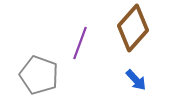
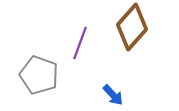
brown diamond: moved 1 px left, 1 px up
blue arrow: moved 23 px left, 15 px down
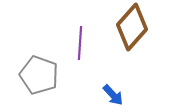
purple line: rotated 16 degrees counterclockwise
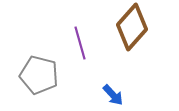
purple line: rotated 20 degrees counterclockwise
gray pentagon: rotated 6 degrees counterclockwise
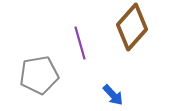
gray pentagon: rotated 24 degrees counterclockwise
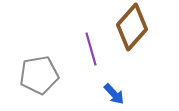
purple line: moved 11 px right, 6 px down
blue arrow: moved 1 px right, 1 px up
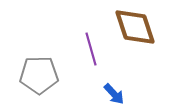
brown diamond: moved 3 px right; rotated 60 degrees counterclockwise
gray pentagon: rotated 9 degrees clockwise
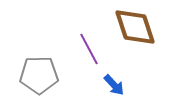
purple line: moved 2 px left; rotated 12 degrees counterclockwise
blue arrow: moved 9 px up
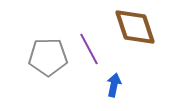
gray pentagon: moved 9 px right, 18 px up
blue arrow: rotated 125 degrees counterclockwise
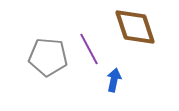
gray pentagon: rotated 6 degrees clockwise
blue arrow: moved 5 px up
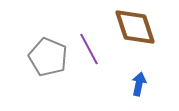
gray pentagon: rotated 18 degrees clockwise
blue arrow: moved 25 px right, 4 px down
